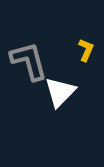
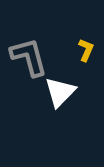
gray L-shape: moved 4 px up
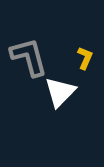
yellow L-shape: moved 1 px left, 8 px down
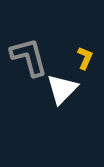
white triangle: moved 2 px right, 3 px up
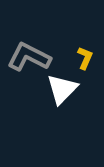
gray L-shape: rotated 48 degrees counterclockwise
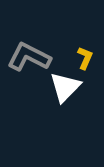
white triangle: moved 3 px right, 2 px up
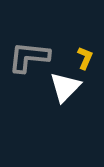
gray L-shape: rotated 21 degrees counterclockwise
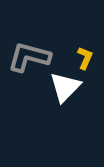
gray L-shape: rotated 9 degrees clockwise
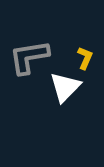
gray L-shape: rotated 24 degrees counterclockwise
